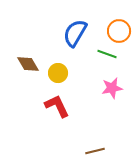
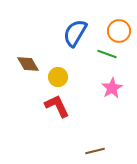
yellow circle: moved 4 px down
pink star: rotated 20 degrees counterclockwise
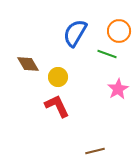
pink star: moved 6 px right, 1 px down
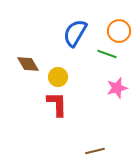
pink star: moved 1 px left, 1 px up; rotated 15 degrees clockwise
red L-shape: moved 2 px up; rotated 24 degrees clockwise
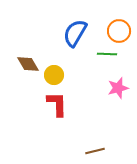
green line: rotated 18 degrees counterclockwise
yellow circle: moved 4 px left, 2 px up
pink star: moved 1 px right
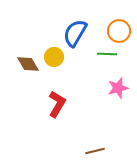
yellow circle: moved 18 px up
red L-shape: rotated 32 degrees clockwise
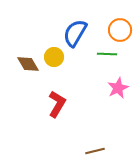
orange circle: moved 1 px right, 1 px up
pink star: rotated 10 degrees counterclockwise
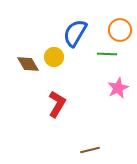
brown line: moved 5 px left, 1 px up
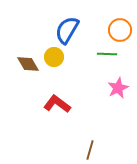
blue semicircle: moved 8 px left, 3 px up
red L-shape: rotated 84 degrees counterclockwise
brown line: rotated 60 degrees counterclockwise
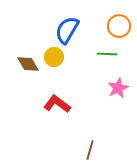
orange circle: moved 1 px left, 4 px up
